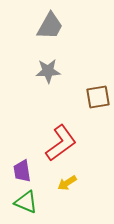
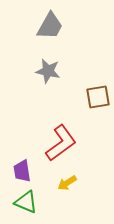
gray star: rotated 15 degrees clockwise
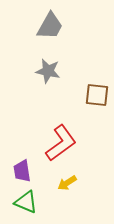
brown square: moved 1 px left, 2 px up; rotated 15 degrees clockwise
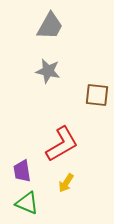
red L-shape: moved 1 px right, 1 px down; rotated 6 degrees clockwise
yellow arrow: moved 1 px left; rotated 24 degrees counterclockwise
green triangle: moved 1 px right, 1 px down
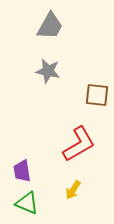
red L-shape: moved 17 px right
yellow arrow: moved 7 px right, 7 px down
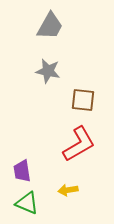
brown square: moved 14 px left, 5 px down
yellow arrow: moved 5 px left; rotated 48 degrees clockwise
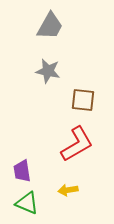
red L-shape: moved 2 px left
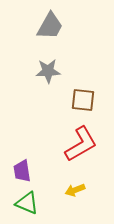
gray star: rotated 15 degrees counterclockwise
red L-shape: moved 4 px right
yellow arrow: moved 7 px right; rotated 12 degrees counterclockwise
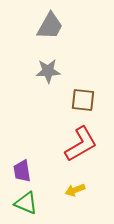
green triangle: moved 1 px left
